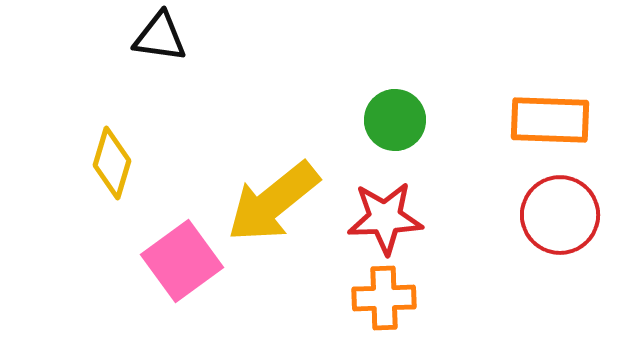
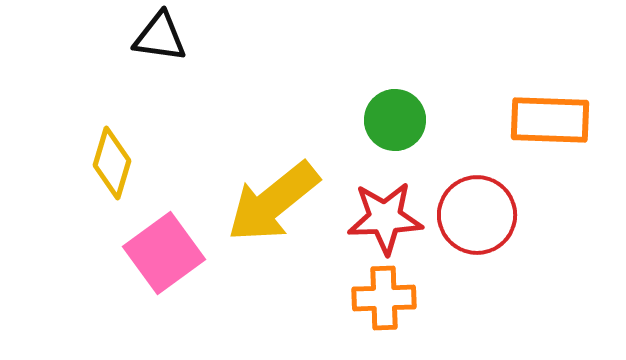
red circle: moved 83 px left
pink square: moved 18 px left, 8 px up
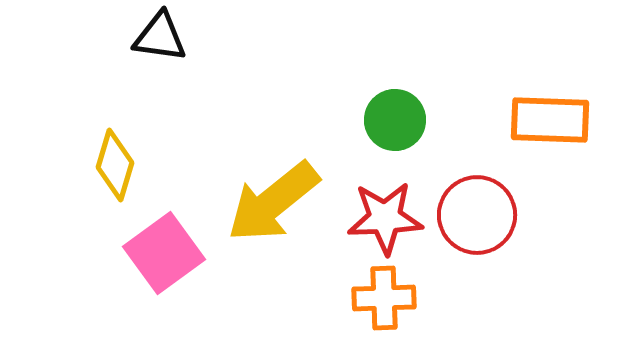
yellow diamond: moved 3 px right, 2 px down
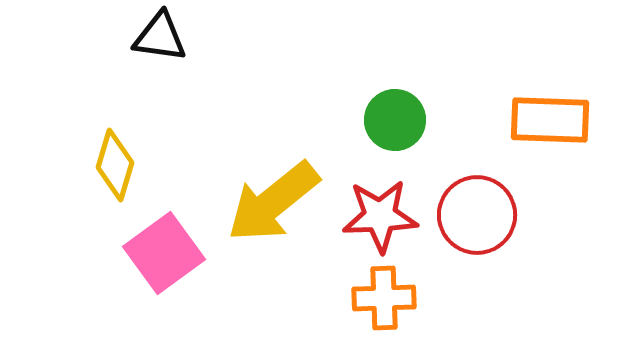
red star: moved 5 px left, 2 px up
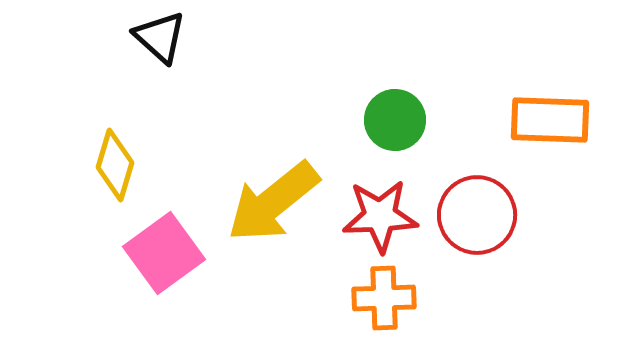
black triangle: rotated 34 degrees clockwise
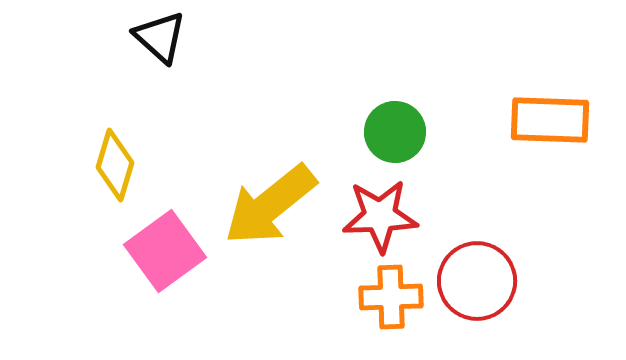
green circle: moved 12 px down
yellow arrow: moved 3 px left, 3 px down
red circle: moved 66 px down
pink square: moved 1 px right, 2 px up
orange cross: moved 7 px right, 1 px up
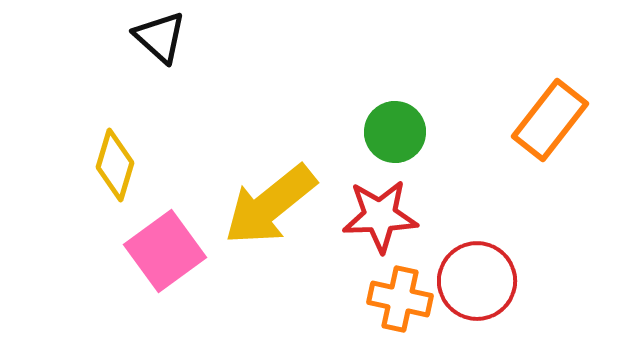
orange rectangle: rotated 54 degrees counterclockwise
orange cross: moved 9 px right, 2 px down; rotated 14 degrees clockwise
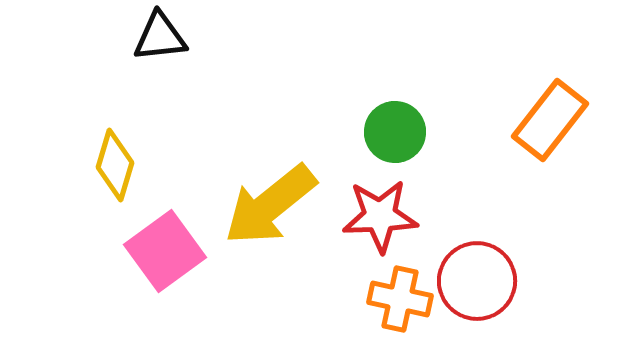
black triangle: rotated 48 degrees counterclockwise
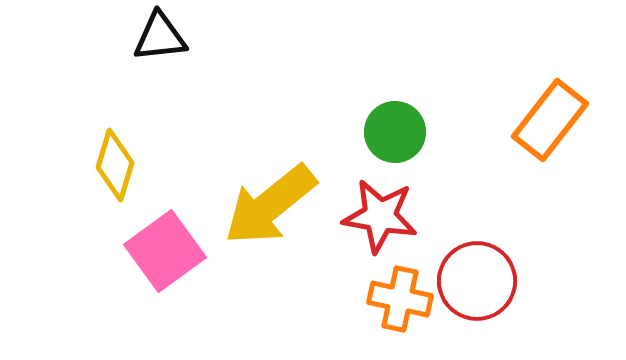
red star: rotated 12 degrees clockwise
